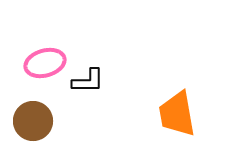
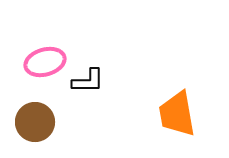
pink ellipse: moved 1 px up
brown circle: moved 2 px right, 1 px down
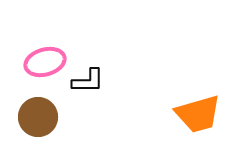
orange trapezoid: moved 21 px right; rotated 96 degrees counterclockwise
brown circle: moved 3 px right, 5 px up
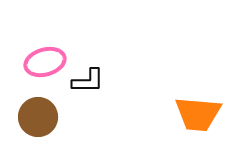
orange trapezoid: rotated 21 degrees clockwise
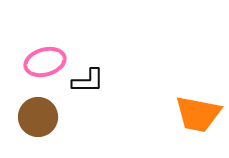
orange trapezoid: rotated 6 degrees clockwise
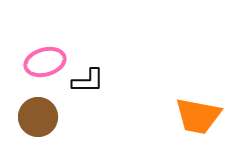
orange trapezoid: moved 2 px down
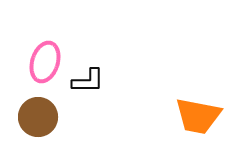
pink ellipse: rotated 57 degrees counterclockwise
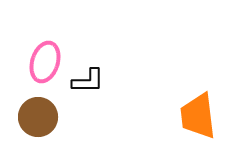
orange trapezoid: rotated 72 degrees clockwise
